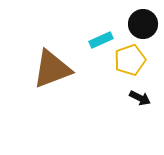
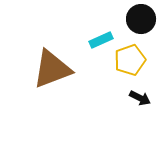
black circle: moved 2 px left, 5 px up
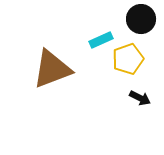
yellow pentagon: moved 2 px left, 1 px up
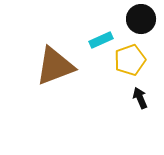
yellow pentagon: moved 2 px right, 1 px down
brown triangle: moved 3 px right, 3 px up
black arrow: rotated 140 degrees counterclockwise
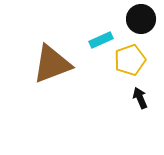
brown triangle: moved 3 px left, 2 px up
